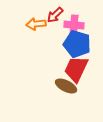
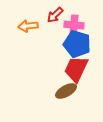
orange arrow: moved 8 px left, 2 px down
brown ellipse: moved 5 px down; rotated 55 degrees counterclockwise
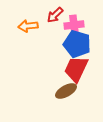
pink cross: rotated 12 degrees counterclockwise
